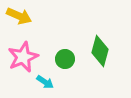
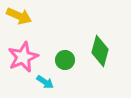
green circle: moved 1 px down
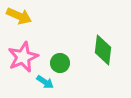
green diamond: moved 3 px right, 1 px up; rotated 8 degrees counterclockwise
green circle: moved 5 px left, 3 px down
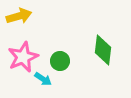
yellow arrow: rotated 40 degrees counterclockwise
green circle: moved 2 px up
cyan arrow: moved 2 px left, 3 px up
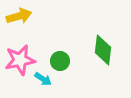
pink star: moved 3 px left, 3 px down; rotated 12 degrees clockwise
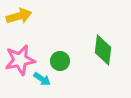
cyan arrow: moved 1 px left
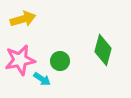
yellow arrow: moved 4 px right, 3 px down
green diamond: rotated 8 degrees clockwise
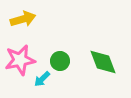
green diamond: moved 12 px down; rotated 36 degrees counterclockwise
cyan arrow: rotated 102 degrees clockwise
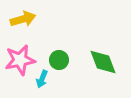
green circle: moved 1 px left, 1 px up
cyan arrow: rotated 24 degrees counterclockwise
